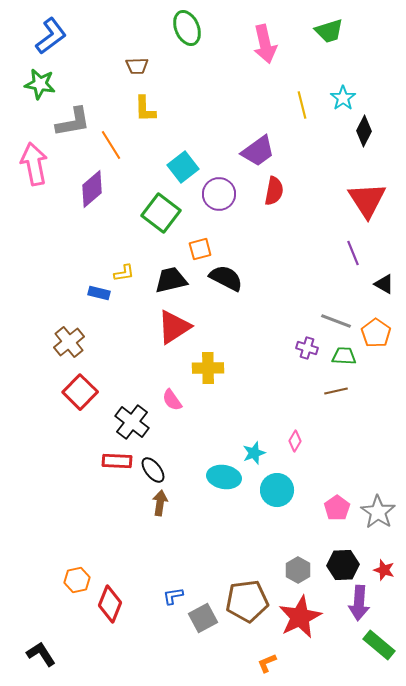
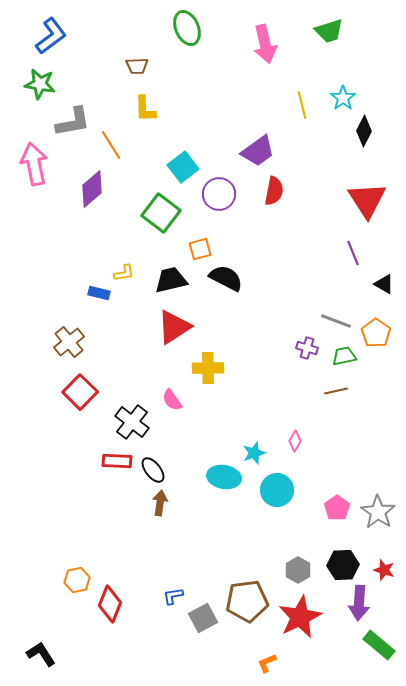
green trapezoid at (344, 356): rotated 15 degrees counterclockwise
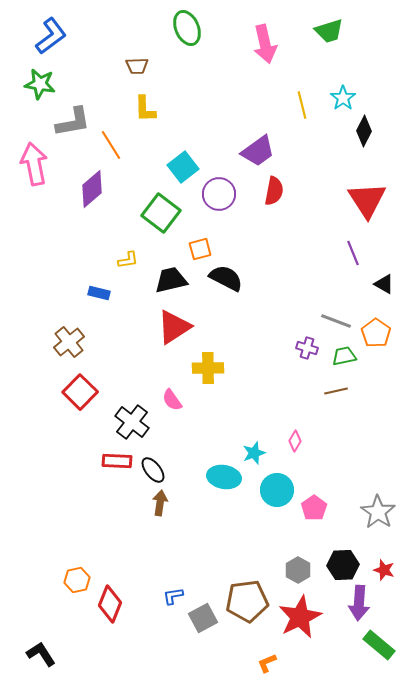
yellow L-shape at (124, 273): moved 4 px right, 13 px up
pink pentagon at (337, 508): moved 23 px left
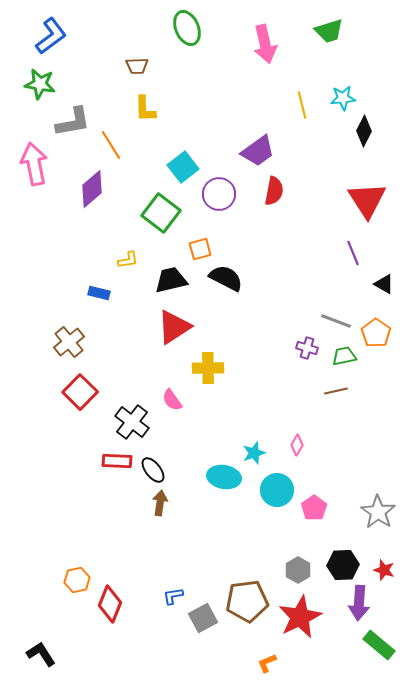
cyan star at (343, 98): rotated 30 degrees clockwise
pink diamond at (295, 441): moved 2 px right, 4 px down
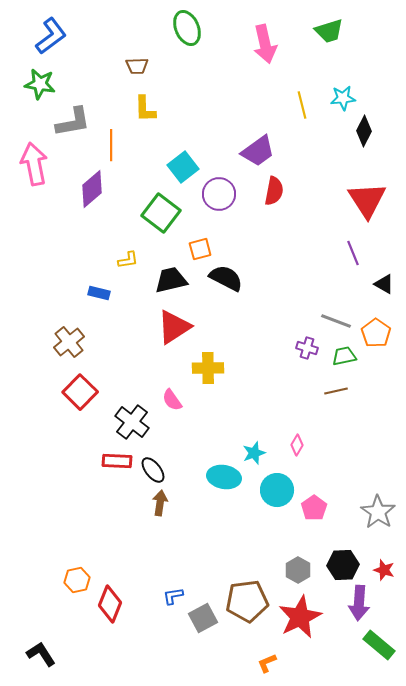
orange line at (111, 145): rotated 32 degrees clockwise
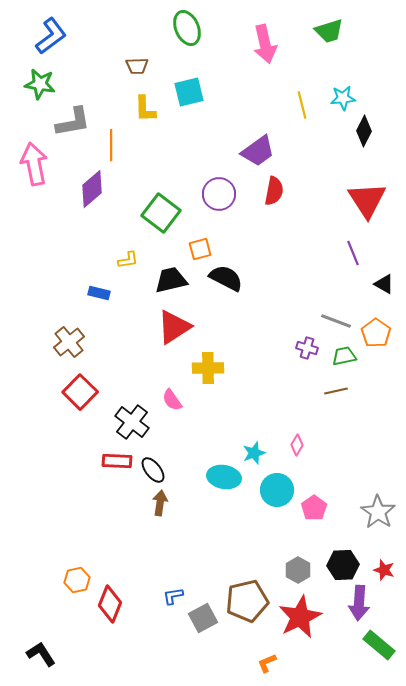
cyan square at (183, 167): moved 6 px right, 75 px up; rotated 24 degrees clockwise
brown pentagon at (247, 601): rotated 6 degrees counterclockwise
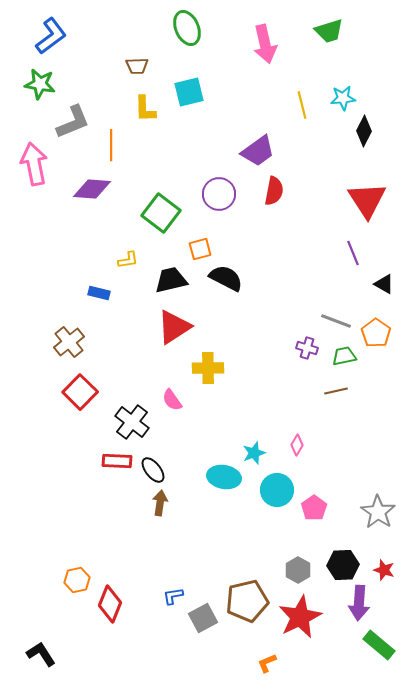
gray L-shape at (73, 122): rotated 12 degrees counterclockwise
purple diamond at (92, 189): rotated 45 degrees clockwise
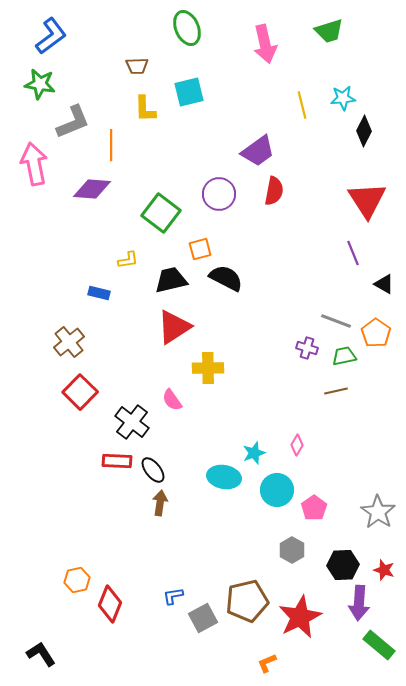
gray hexagon at (298, 570): moved 6 px left, 20 px up
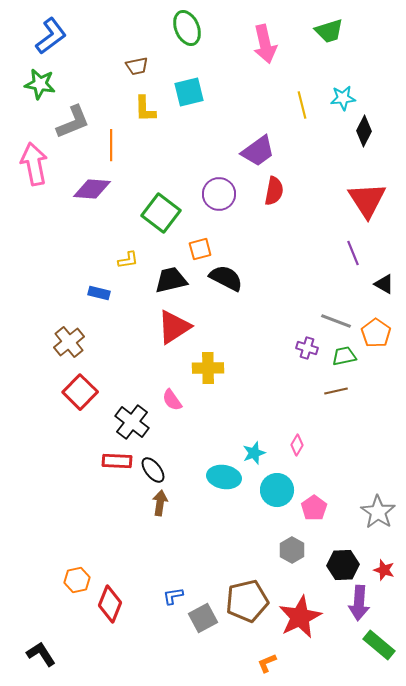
brown trapezoid at (137, 66): rotated 10 degrees counterclockwise
